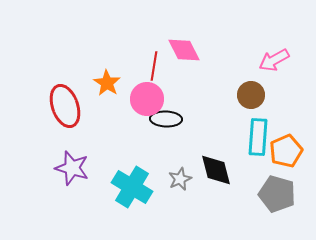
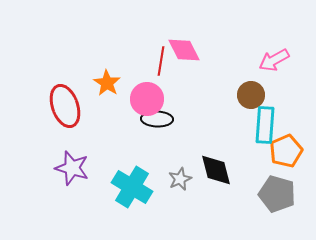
red line: moved 7 px right, 5 px up
black ellipse: moved 9 px left
cyan rectangle: moved 7 px right, 12 px up
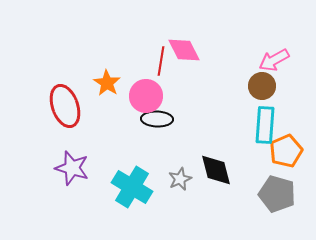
brown circle: moved 11 px right, 9 px up
pink circle: moved 1 px left, 3 px up
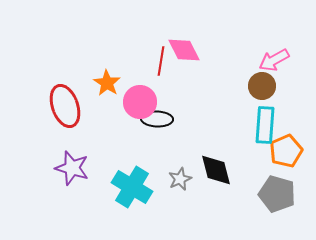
pink circle: moved 6 px left, 6 px down
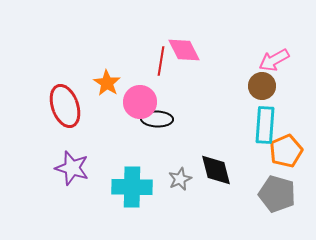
cyan cross: rotated 30 degrees counterclockwise
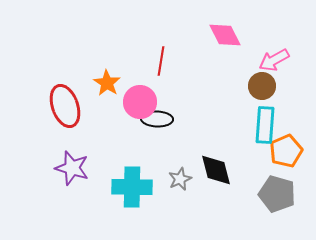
pink diamond: moved 41 px right, 15 px up
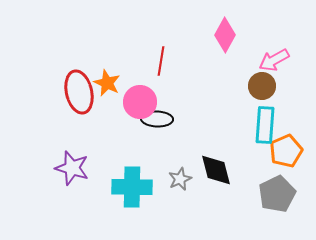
pink diamond: rotated 56 degrees clockwise
orange star: rotated 8 degrees counterclockwise
red ellipse: moved 14 px right, 14 px up; rotated 6 degrees clockwise
gray pentagon: rotated 30 degrees clockwise
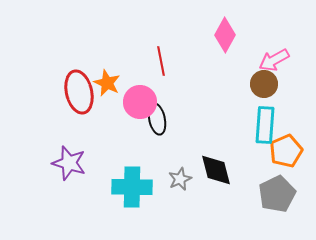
red line: rotated 20 degrees counterclockwise
brown circle: moved 2 px right, 2 px up
black ellipse: rotated 76 degrees clockwise
purple star: moved 3 px left, 5 px up
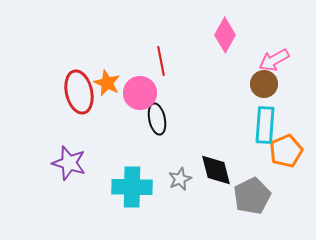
pink circle: moved 9 px up
gray pentagon: moved 25 px left, 2 px down
